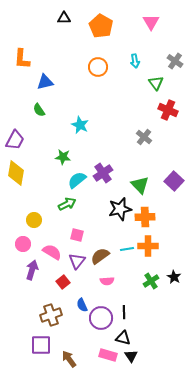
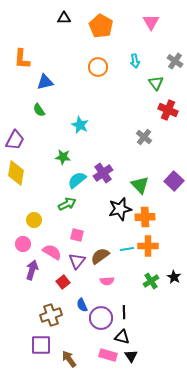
black triangle at (123, 338): moved 1 px left, 1 px up
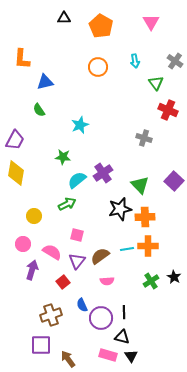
cyan star at (80, 125): rotated 24 degrees clockwise
gray cross at (144, 137): moved 1 px down; rotated 21 degrees counterclockwise
yellow circle at (34, 220): moved 4 px up
brown arrow at (69, 359): moved 1 px left
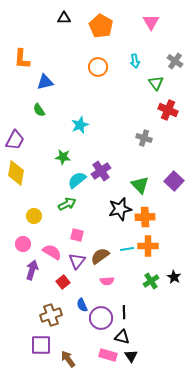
purple cross at (103, 173): moved 2 px left, 2 px up
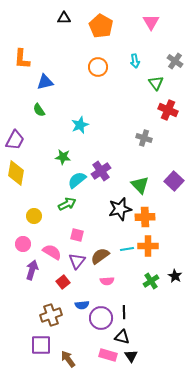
black star at (174, 277): moved 1 px right, 1 px up
blue semicircle at (82, 305): rotated 72 degrees counterclockwise
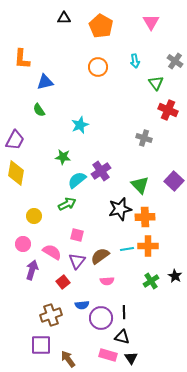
black triangle at (131, 356): moved 2 px down
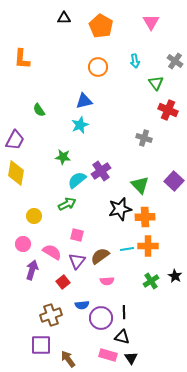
blue triangle at (45, 82): moved 39 px right, 19 px down
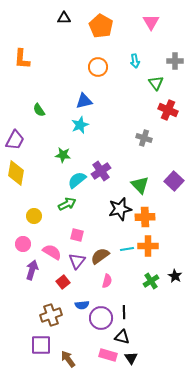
gray cross at (175, 61): rotated 35 degrees counterclockwise
green star at (63, 157): moved 2 px up
pink semicircle at (107, 281): rotated 72 degrees counterclockwise
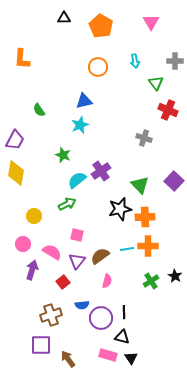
green star at (63, 155): rotated 14 degrees clockwise
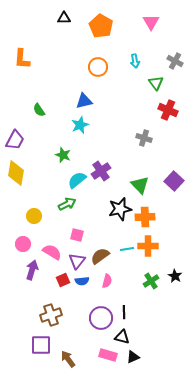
gray cross at (175, 61): rotated 28 degrees clockwise
red square at (63, 282): moved 2 px up; rotated 16 degrees clockwise
blue semicircle at (82, 305): moved 24 px up
black triangle at (131, 358): moved 2 px right, 1 px up; rotated 40 degrees clockwise
